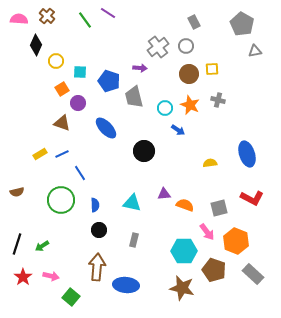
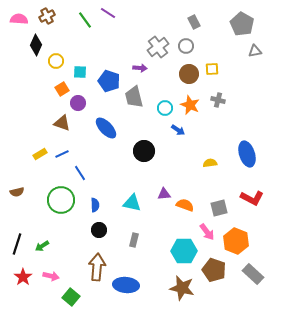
brown cross at (47, 16): rotated 21 degrees clockwise
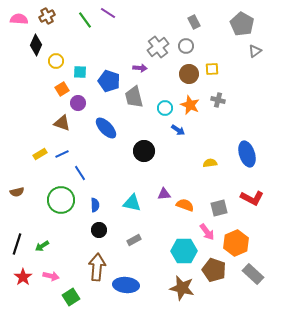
gray triangle at (255, 51): rotated 24 degrees counterclockwise
gray rectangle at (134, 240): rotated 48 degrees clockwise
orange hexagon at (236, 241): moved 2 px down; rotated 15 degrees clockwise
green square at (71, 297): rotated 18 degrees clockwise
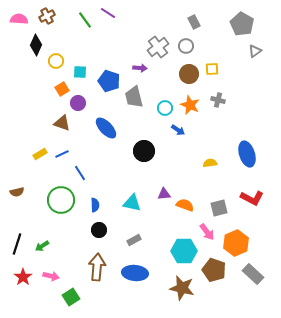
blue ellipse at (126, 285): moved 9 px right, 12 px up
